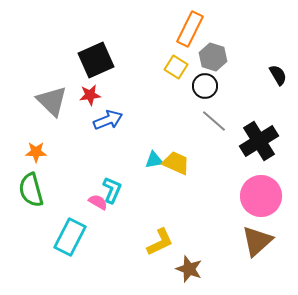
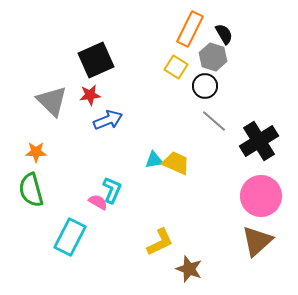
black semicircle: moved 54 px left, 41 px up
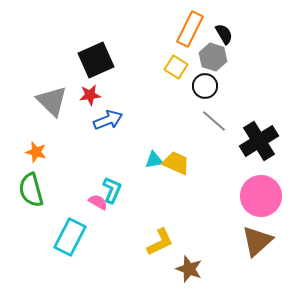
orange star: rotated 15 degrees clockwise
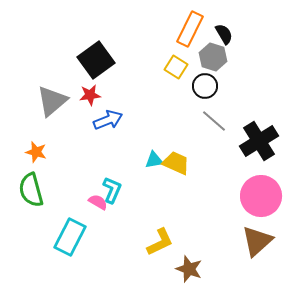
black square: rotated 12 degrees counterclockwise
gray triangle: rotated 36 degrees clockwise
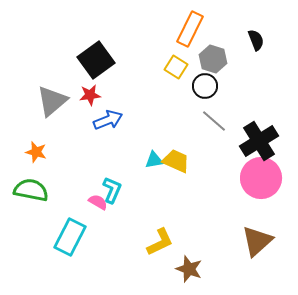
black semicircle: moved 32 px right, 6 px down; rotated 10 degrees clockwise
gray hexagon: moved 2 px down
yellow trapezoid: moved 2 px up
green semicircle: rotated 116 degrees clockwise
pink circle: moved 18 px up
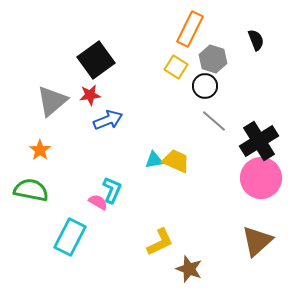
orange star: moved 4 px right, 2 px up; rotated 20 degrees clockwise
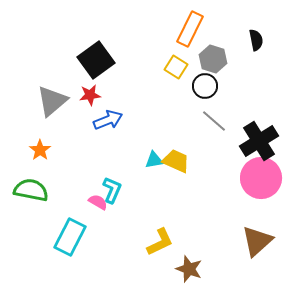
black semicircle: rotated 10 degrees clockwise
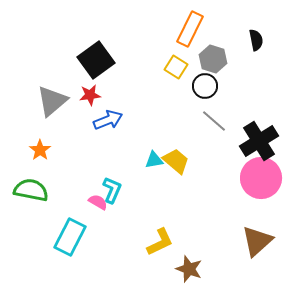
yellow trapezoid: rotated 16 degrees clockwise
